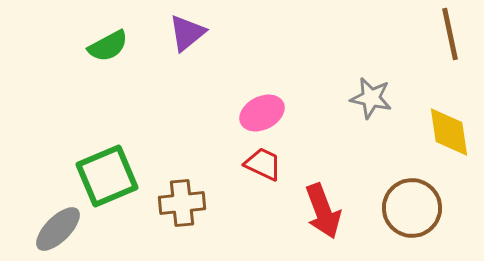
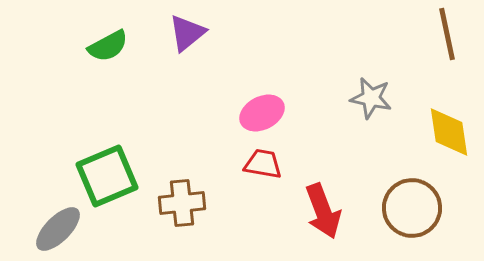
brown line: moved 3 px left
red trapezoid: rotated 15 degrees counterclockwise
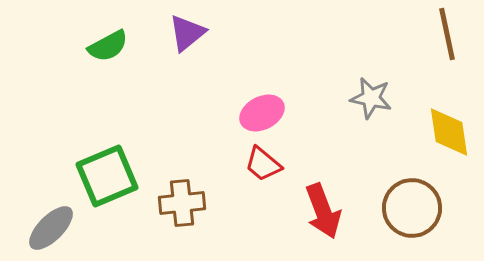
red trapezoid: rotated 150 degrees counterclockwise
gray ellipse: moved 7 px left, 1 px up
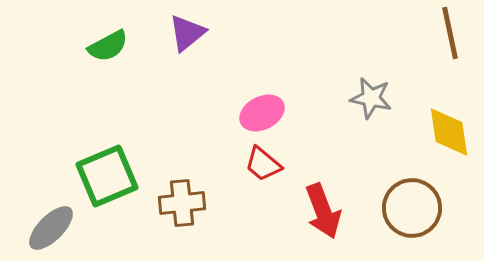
brown line: moved 3 px right, 1 px up
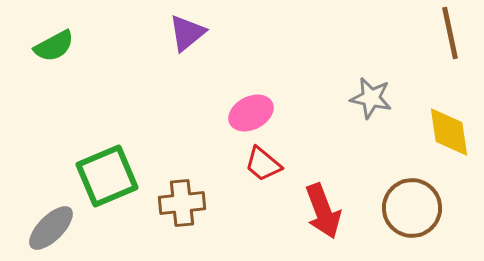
green semicircle: moved 54 px left
pink ellipse: moved 11 px left
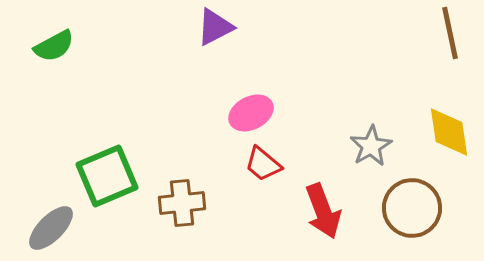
purple triangle: moved 28 px right, 6 px up; rotated 12 degrees clockwise
gray star: moved 48 px down; rotated 30 degrees clockwise
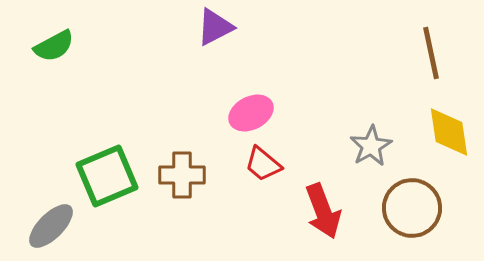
brown line: moved 19 px left, 20 px down
brown cross: moved 28 px up; rotated 6 degrees clockwise
gray ellipse: moved 2 px up
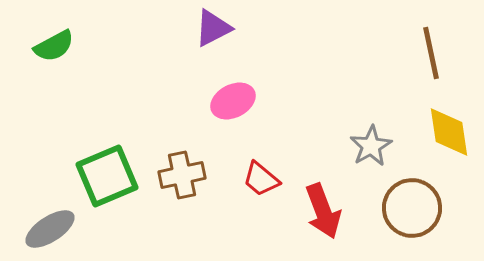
purple triangle: moved 2 px left, 1 px down
pink ellipse: moved 18 px left, 12 px up
red trapezoid: moved 2 px left, 15 px down
brown cross: rotated 12 degrees counterclockwise
gray ellipse: moved 1 px left, 3 px down; rotated 12 degrees clockwise
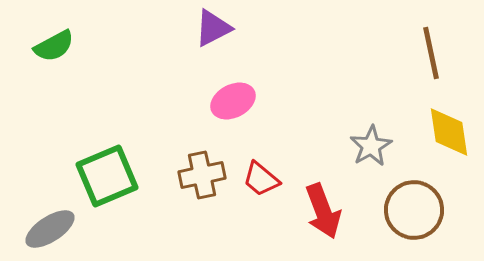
brown cross: moved 20 px right
brown circle: moved 2 px right, 2 px down
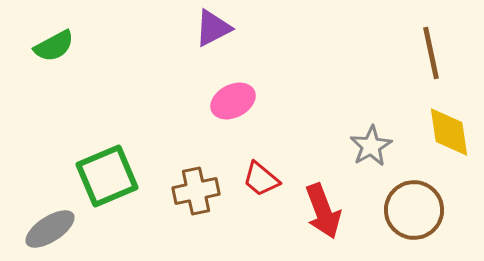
brown cross: moved 6 px left, 16 px down
